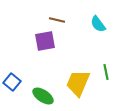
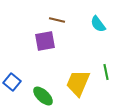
green ellipse: rotated 10 degrees clockwise
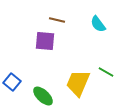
purple square: rotated 15 degrees clockwise
green line: rotated 49 degrees counterclockwise
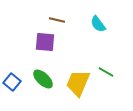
purple square: moved 1 px down
green ellipse: moved 17 px up
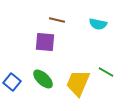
cyan semicircle: rotated 42 degrees counterclockwise
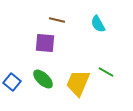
cyan semicircle: rotated 48 degrees clockwise
purple square: moved 1 px down
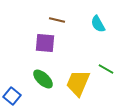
green line: moved 3 px up
blue square: moved 14 px down
